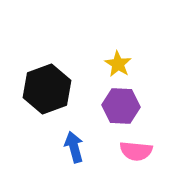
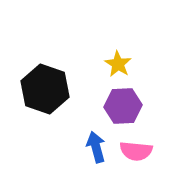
black hexagon: moved 2 px left; rotated 21 degrees counterclockwise
purple hexagon: moved 2 px right; rotated 6 degrees counterclockwise
blue arrow: moved 22 px right
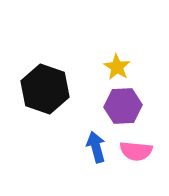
yellow star: moved 1 px left, 3 px down
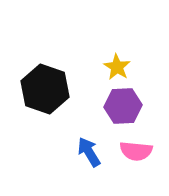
blue arrow: moved 7 px left, 5 px down; rotated 16 degrees counterclockwise
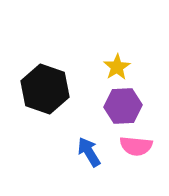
yellow star: rotated 8 degrees clockwise
pink semicircle: moved 5 px up
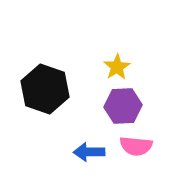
blue arrow: rotated 60 degrees counterclockwise
